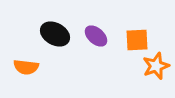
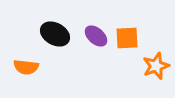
orange square: moved 10 px left, 2 px up
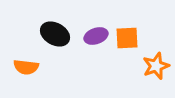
purple ellipse: rotated 60 degrees counterclockwise
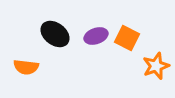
black ellipse: rotated 8 degrees clockwise
orange square: rotated 30 degrees clockwise
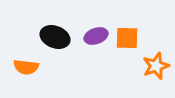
black ellipse: moved 3 px down; rotated 16 degrees counterclockwise
orange square: rotated 25 degrees counterclockwise
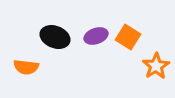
orange square: moved 1 px right, 1 px up; rotated 30 degrees clockwise
orange star: rotated 12 degrees counterclockwise
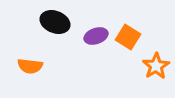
black ellipse: moved 15 px up
orange semicircle: moved 4 px right, 1 px up
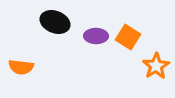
purple ellipse: rotated 20 degrees clockwise
orange semicircle: moved 9 px left, 1 px down
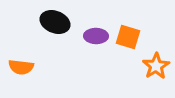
orange square: rotated 15 degrees counterclockwise
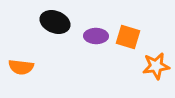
orange star: rotated 24 degrees clockwise
